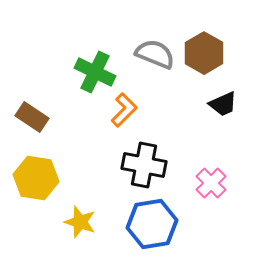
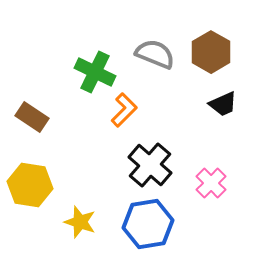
brown hexagon: moved 7 px right, 1 px up
black cross: moved 6 px right; rotated 30 degrees clockwise
yellow hexagon: moved 6 px left, 7 px down
blue hexagon: moved 4 px left
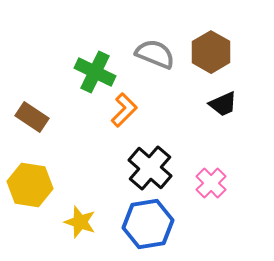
black cross: moved 3 px down
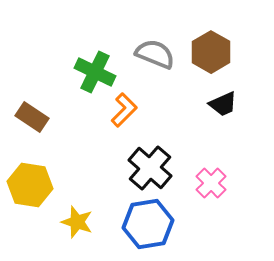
yellow star: moved 3 px left
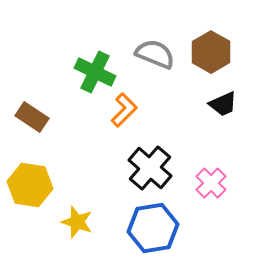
blue hexagon: moved 5 px right, 4 px down
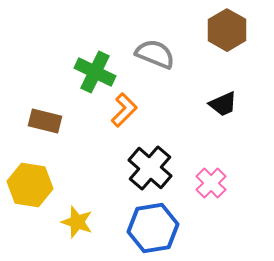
brown hexagon: moved 16 px right, 22 px up
brown rectangle: moved 13 px right, 4 px down; rotated 20 degrees counterclockwise
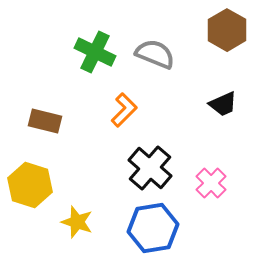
green cross: moved 20 px up
yellow hexagon: rotated 9 degrees clockwise
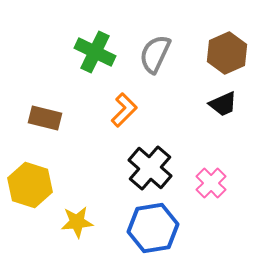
brown hexagon: moved 23 px down; rotated 6 degrees clockwise
gray semicircle: rotated 87 degrees counterclockwise
brown rectangle: moved 3 px up
yellow star: rotated 24 degrees counterclockwise
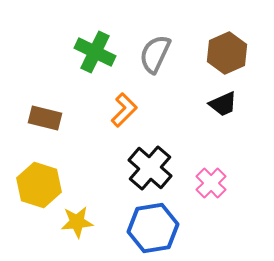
yellow hexagon: moved 9 px right
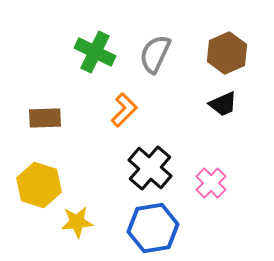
brown rectangle: rotated 16 degrees counterclockwise
